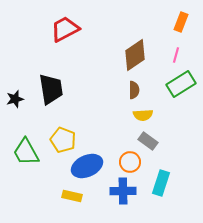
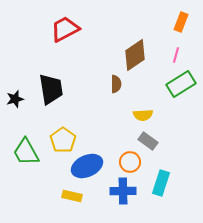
brown semicircle: moved 18 px left, 6 px up
yellow pentagon: rotated 15 degrees clockwise
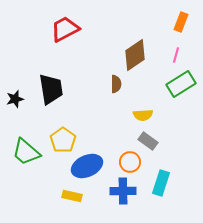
green trapezoid: rotated 20 degrees counterclockwise
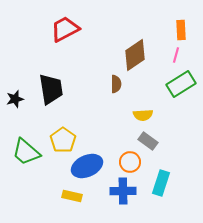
orange rectangle: moved 8 px down; rotated 24 degrees counterclockwise
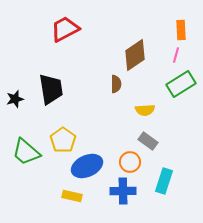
yellow semicircle: moved 2 px right, 5 px up
cyan rectangle: moved 3 px right, 2 px up
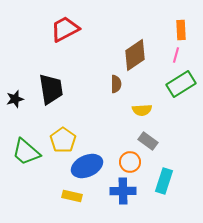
yellow semicircle: moved 3 px left
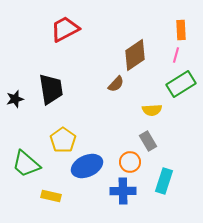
brown semicircle: rotated 42 degrees clockwise
yellow semicircle: moved 10 px right
gray rectangle: rotated 24 degrees clockwise
green trapezoid: moved 12 px down
yellow rectangle: moved 21 px left
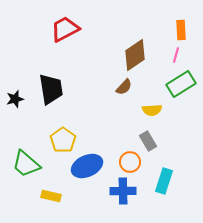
brown semicircle: moved 8 px right, 3 px down
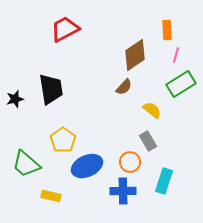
orange rectangle: moved 14 px left
yellow semicircle: rotated 138 degrees counterclockwise
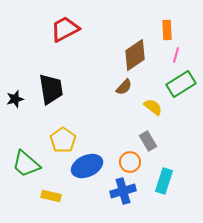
yellow semicircle: moved 1 px right, 3 px up
blue cross: rotated 15 degrees counterclockwise
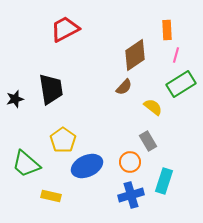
blue cross: moved 8 px right, 4 px down
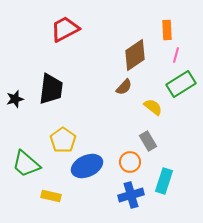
black trapezoid: rotated 16 degrees clockwise
